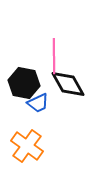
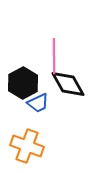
black hexagon: moved 1 px left; rotated 20 degrees clockwise
orange cross: rotated 16 degrees counterclockwise
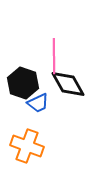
black hexagon: rotated 12 degrees counterclockwise
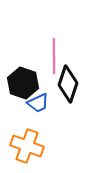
black diamond: rotated 48 degrees clockwise
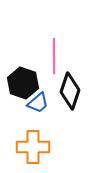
black diamond: moved 2 px right, 7 px down
blue trapezoid: rotated 15 degrees counterclockwise
orange cross: moved 6 px right, 1 px down; rotated 20 degrees counterclockwise
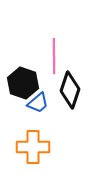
black diamond: moved 1 px up
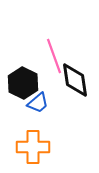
pink line: rotated 20 degrees counterclockwise
black hexagon: rotated 8 degrees clockwise
black diamond: moved 5 px right, 10 px up; rotated 27 degrees counterclockwise
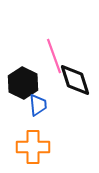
black diamond: rotated 9 degrees counterclockwise
blue trapezoid: moved 2 px down; rotated 55 degrees counterclockwise
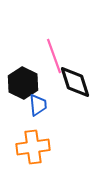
black diamond: moved 2 px down
orange cross: rotated 8 degrees counterclockwise
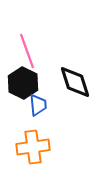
pink line: moved 27 px left, 5 px up
